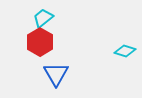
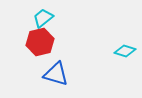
red hexagon: rotated 16 degrees clockwise
blue triangle: rotated 44 degrees counterclockwise
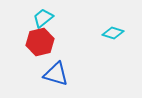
cyan diamond: moved 12 px left, 18 px up
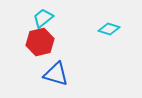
cyan diamond: moved 4 px left, 4 px up
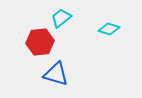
cyan trapezoid: moved 18 px right
red hexagon: rotated 8 degrees clockwise
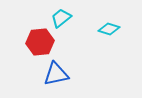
blue triangle: rotated 28 degrees counterclockwise
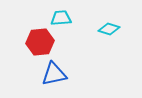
cyan trapezoid: rotated 35 degrees clockwise
blue triangle: moved 2 px left
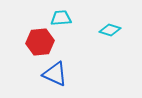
cyan diamond: moved 1 px right, 1 px down
blue triangle: moved 1 px right; rotated 36 degrees clockwise
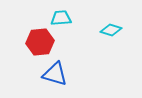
cyan diamond: moved 1 px right
blue triangle: rotated 8 degrees counterclockwise
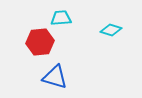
blue triangle: moved 3 px down
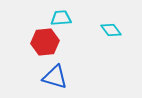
cyan diamond: rotated 35 degrees clockwise
red hexagon: moved 5 px right
